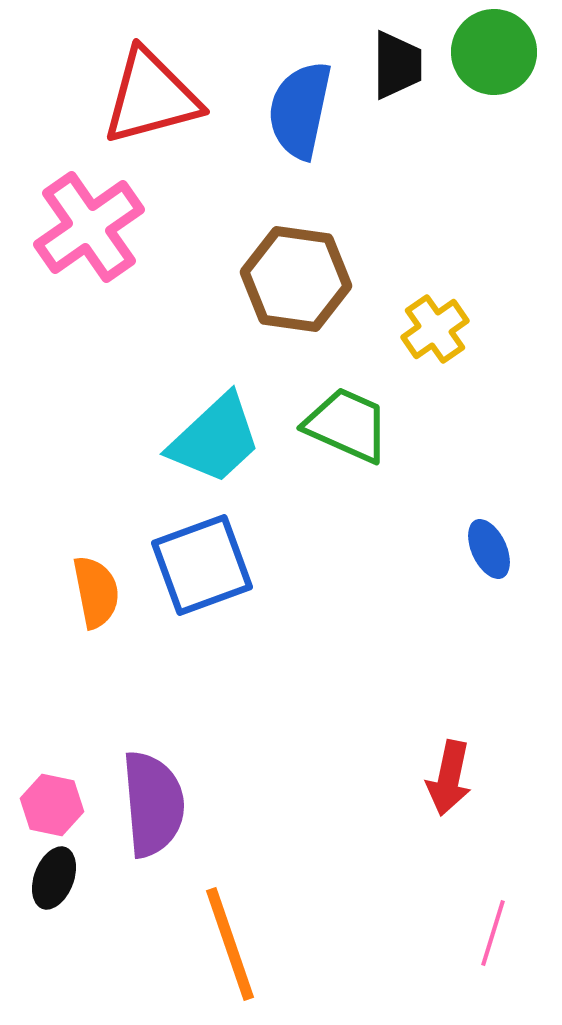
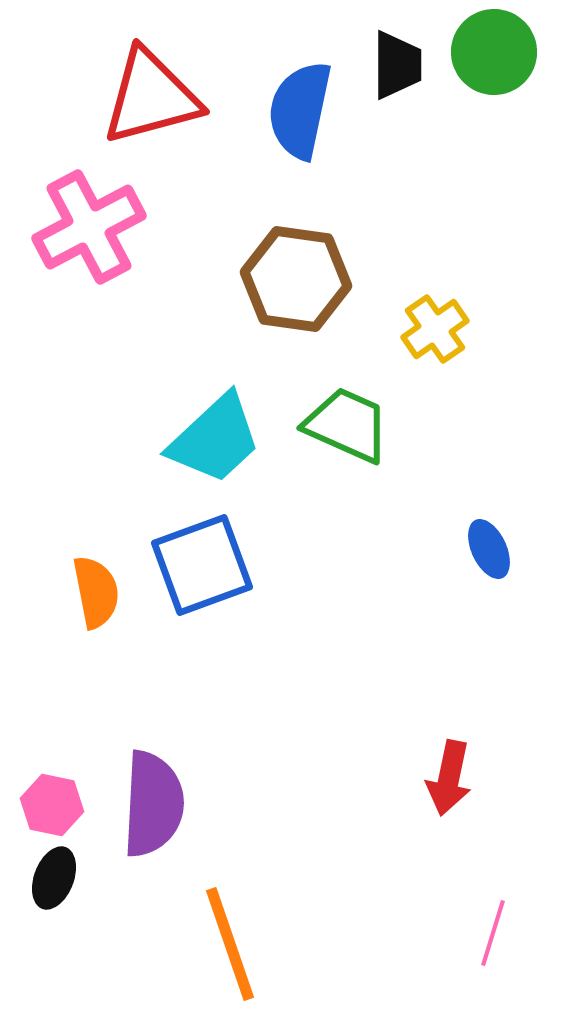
pink cross: rotated 7 degrees clockwise
purple semicircle: rotated 8 degrees clockwise
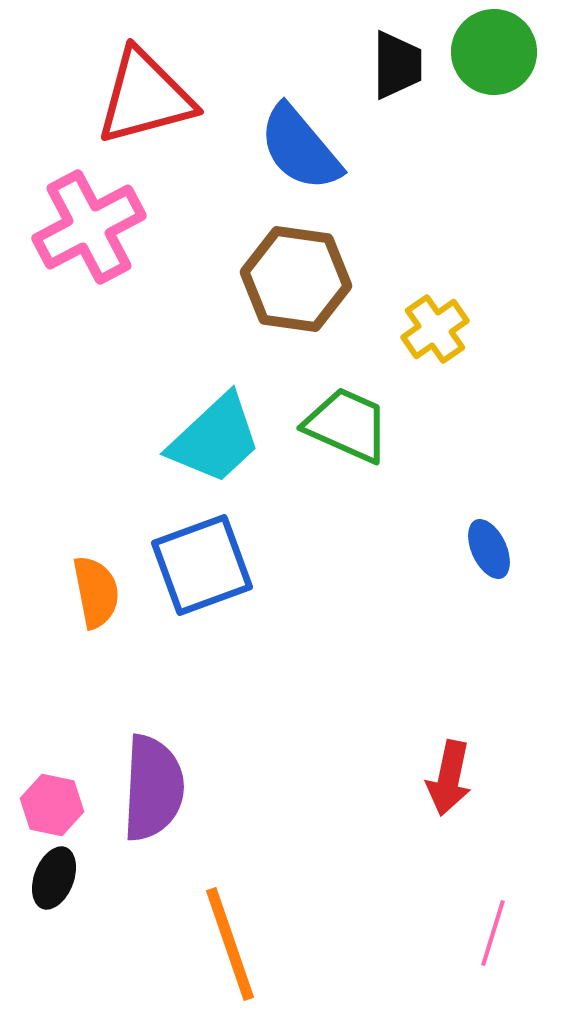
red triangle: moved 6 px left
blue semicircle: moved 38 px down; rotated 52 degrees counterclockwise
purple semicircle: moved 16 px up
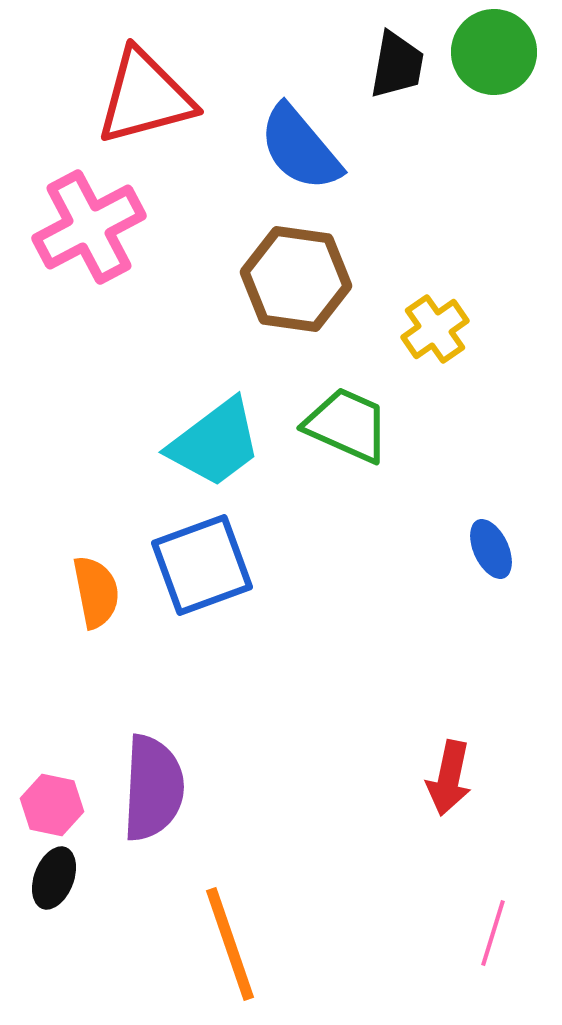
black trapezoid: rotated 10 degrees clockwise
cyan trapezoid: moved 4 px down; rotated 6 degrees clockwise
blue ellipse: moved 2 px right
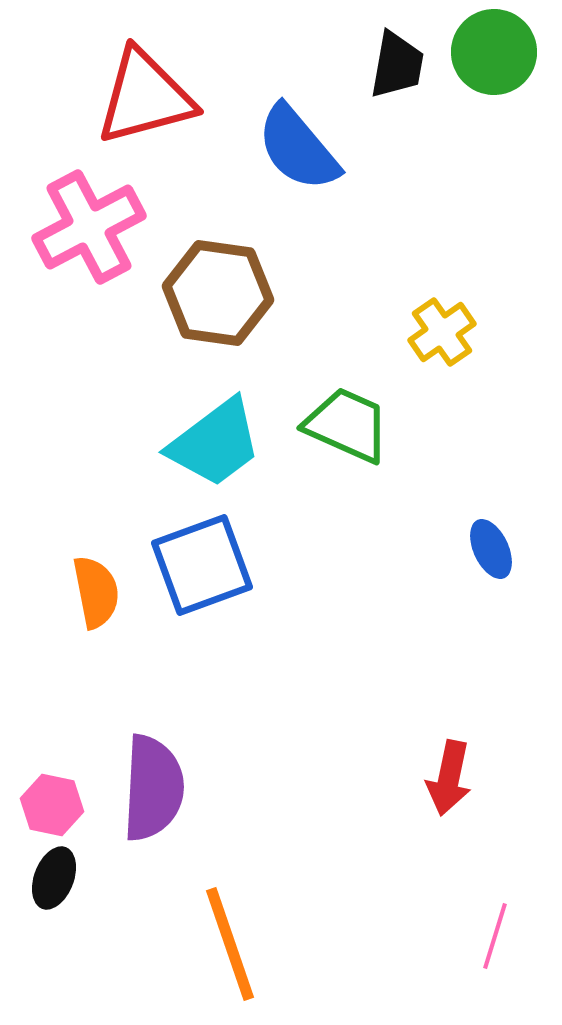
blue semicircle: moved 2 px left
brown hexagon: moved 78 px left, 14 px down
yellow cross: moved 7 px right, 3 px down
pink line: moved 2 px right, 3 px down
